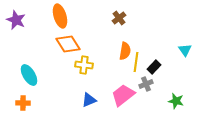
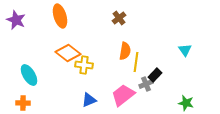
orange diamond: moved 9 px down; rotated 20 degrees counterclockwise
black rectangle: moved 1 px right, 8 px down
green star: moved 10 px right, 2 px down
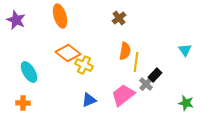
yellow cross: rotated 18 degrees clockwise
cyan ellipse: moved 3 px up
gray cross: rotated 24 degrees counterclockwise
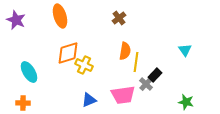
orange diamond: rotated 55 degrees counterclockwise
pink trapezoid: rotated 150 degrees counterclockwise
green star: moved 1 px up
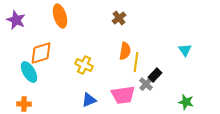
orange diamond: moved 27 px left
orange cross: moved 1 px right, 1 px down
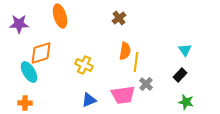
purple star: moved 3 px right, 4 px down; rotated 24 degrees counterclockwise
black rectangle: moved 25 px right
orange cross: moved 1 px right, 1 px up
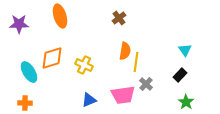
orange diamond: moved 11 px right, 5 px down
green star: rotated 21 degrees clockwise
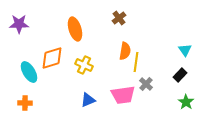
orange ellipse: moved 15 px right, 13 px down
blue triangle: moved 1 px left
